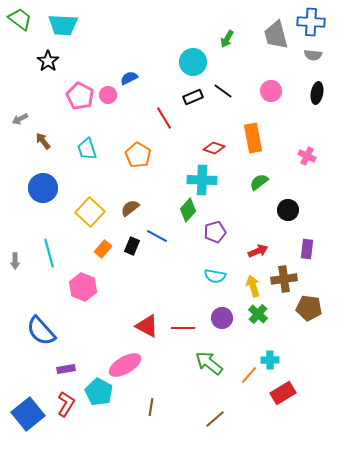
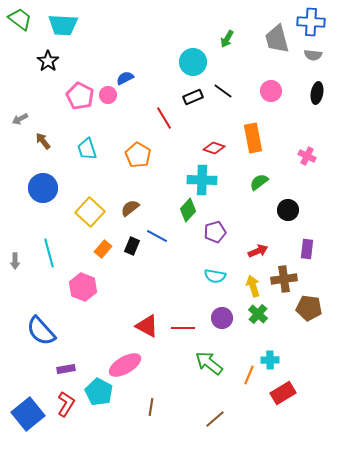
gray trapezoid at (276, 35): moved 1 px right, 4 px down
blue semicircle at (129, 78): moved 4 px left
orange line at (249, 375): rotated 18 degrees counterclockwise
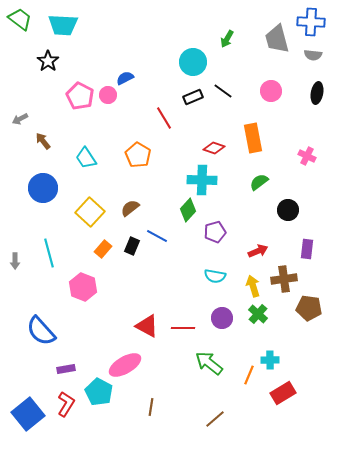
cyan trapezoid at (87, 149): moved 1 px left, 9 px down; rotated 15 degrees counterclockwise
